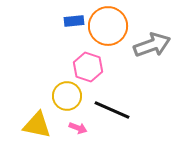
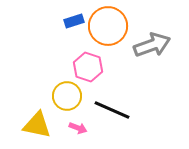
blue rectangle: rotated 12 degrees counterclockwise
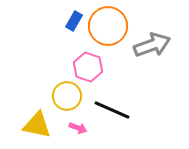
blue rectangle: rotated 42 degrees counterclockwise
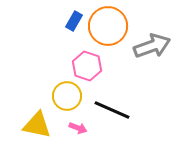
gray arrow: moved 1 px down
pink hexagon: moved 1 px left, 1 px up
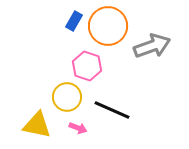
yellow circle: moved 1 px down
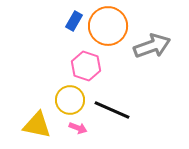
pink hexagon: moved 1 px left
yellow circle: moved 3 px right, 3 px down
